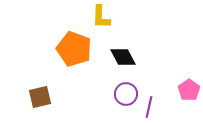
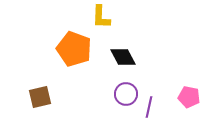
pink pentagon: moved 7 px down; rotated 25 degrees counterclockwise
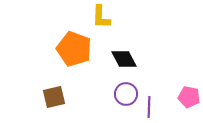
black diamond: moved 1 px right, 2 px down
brown square: moved 14 px right
purple line: rotated 10 degrees counterclockwise
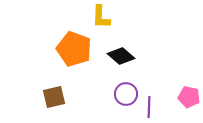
black diamond: moved 3 px left, 3 px up; rotated 20 degrees counterclockwise
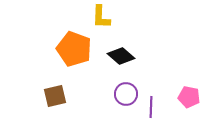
brown square: moved 1 px right, 1 px up
purple line: moved 2 px right
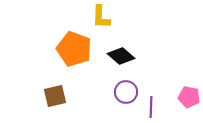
purple circle: moved 2 px up
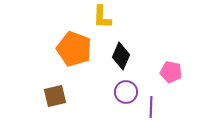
yellow L-shape: moved 1 px right
black diamond: rotated 72 degrees clockwise
pink pentagon: moved 18 px left, 25 px up
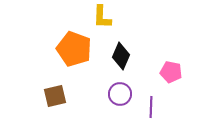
purple circle: moved 6 px left, 2 px down
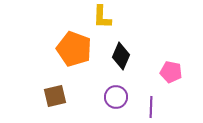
purple circle: moved 4 px left, 3 px down
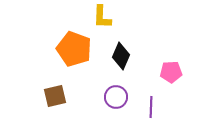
pink pentagon: rotated 15 degrees counterclockwise
